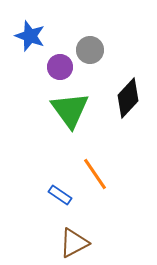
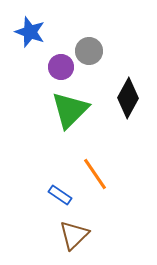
blue star: moved 4 px up
gray circle: moved 1 px left, 1 px down
purple circle: moved 1 px right
black diamond: rotated 15 degrees counterclockwise
green triangle: rotated 21 degrees clockwise
brown triangle: moved 8 px up; rotated 16 degrees counterclockwise
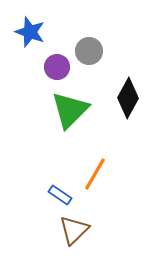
purple circle: moved 4 px left
orange line: rotated 64 degrees clockwise
brown triangle: moved 5 px up
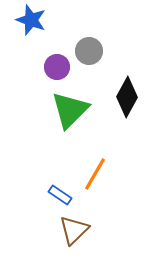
blue star: moved 1 px right, 12 px up
black diamond: moved 1 px left, 1 px up
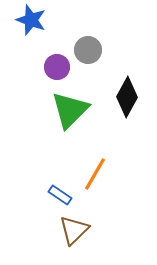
gray circle: moved 1 px left, 1 px up
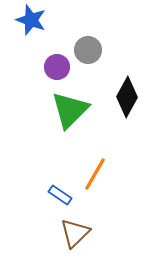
brown triangle: moved 1 px right, 3 px down
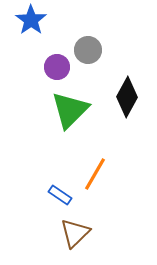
blue star: rotated 16 degrees clockwise
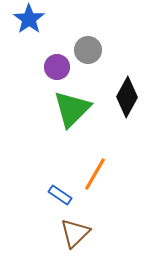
blue star: moved 2 px left, 1 px up
green triangle: moved 2 px right, 1 px up
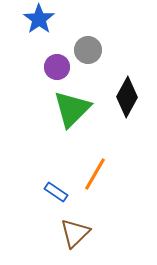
blue star: moved 10 px right
blue rectangle: moved 4 px left, 3 px up
